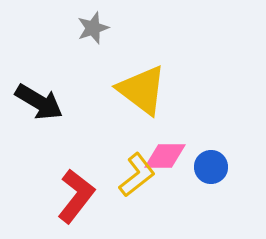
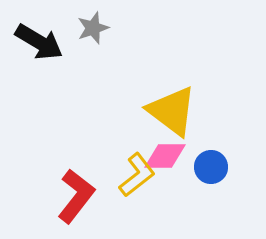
yellow triangle: moved 30 px right, 21 px down
black arrow: moved 60 px up
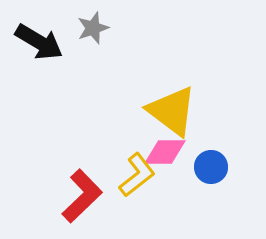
pink diamond: moved 4 px up
red L-shape: moved 6 px right; rotated 8 degrees clockwise
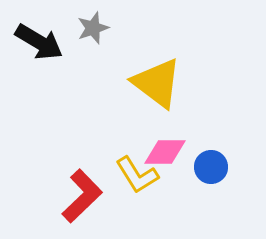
yellow triangle: moved 15 px left, 28 px up
yellow L-shape: rotated 96 degrees clockwise
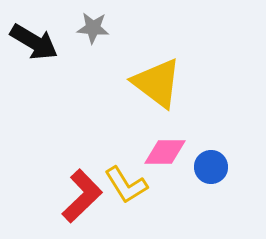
gray star: rotated 24 degrees clockwise
black arrow: moved 5 px left
yellow L-shape: moved 11 px left, 10 px down
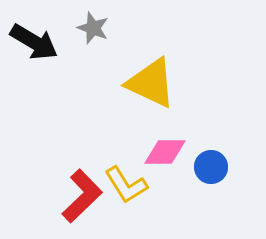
gray star: rotated 16 degrees clockwise
yellow triangle: moved 6 px left; rotated 12 degrees counterclockwise
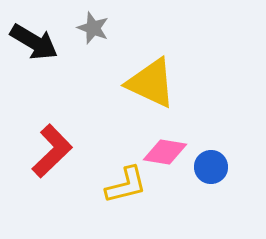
pink diamond: rotated 9 degrees clockwise
yellow L-shape: rotated 72 degrees counterclockwise
red L-shape: moved 30 px left, 45 px up
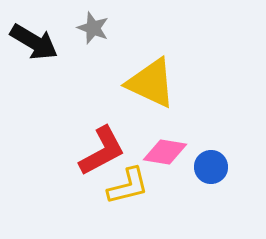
red L-shape: moved 50 px right; rotated 16 degrees clockwise
yellow L-shape: moved 2 px right, 1 px down
